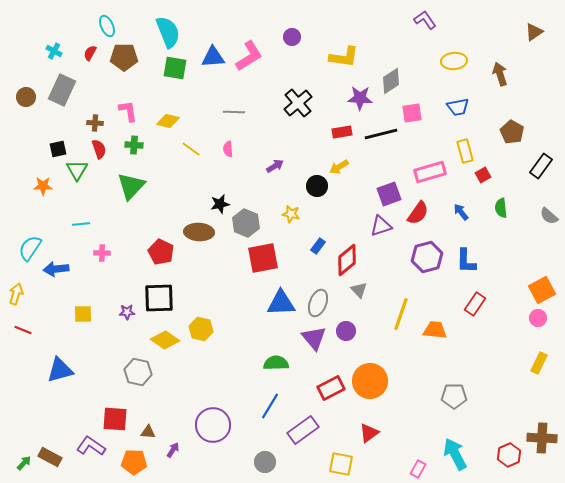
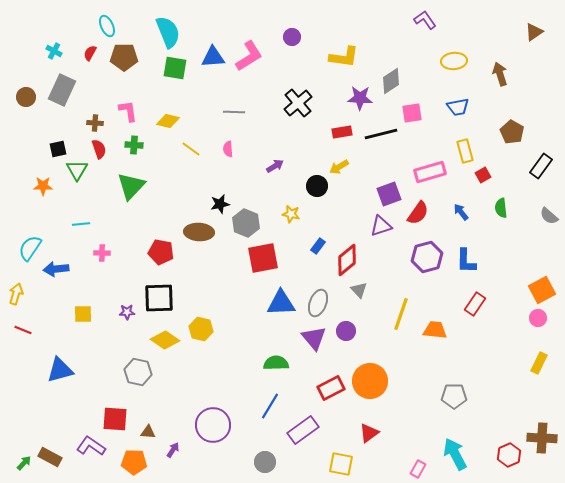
red pentagon at (161, 252): rotated 15 degrees counterclockwise
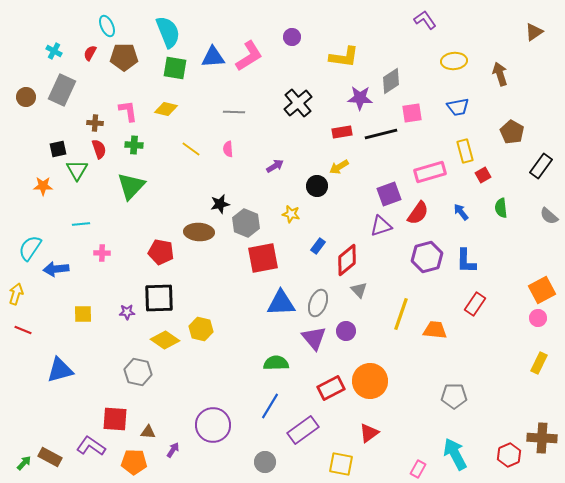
yellow diamond at (168, 121): moved 2 px left, 12 px up
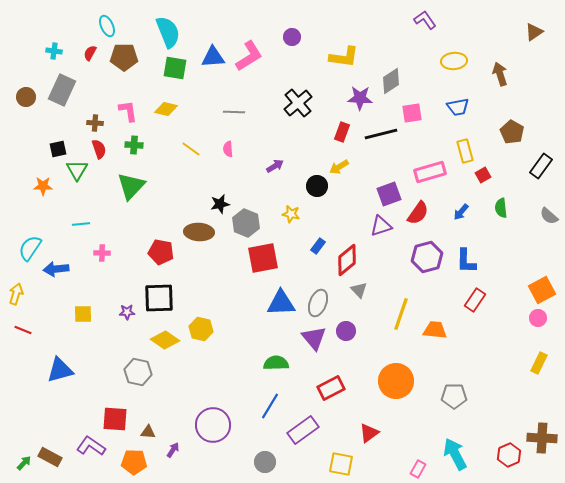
cyan cross at (54, 51): rotated 21 degrees counterclockwise
red rectangle at (342, 132): rotated 60 degrees counterclockwise
blue arrow at (461, 212): rotated 102 degrees counterclockwise
red rectangle at (475, 304): moved 4 px up
orange circle at (370, 381): moved 26 px right
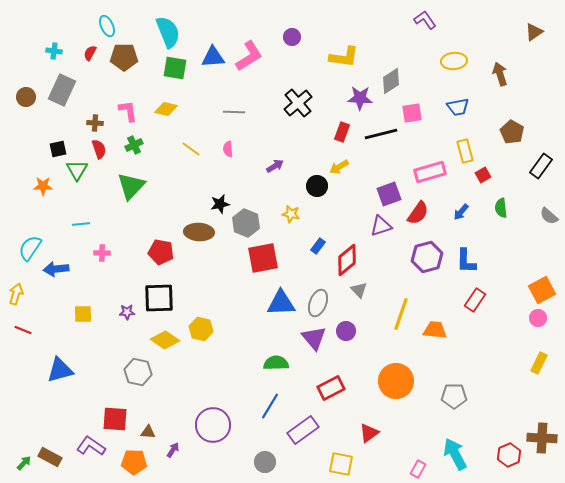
green cross at (134, 145): rotated 30 degrees counterclockwise
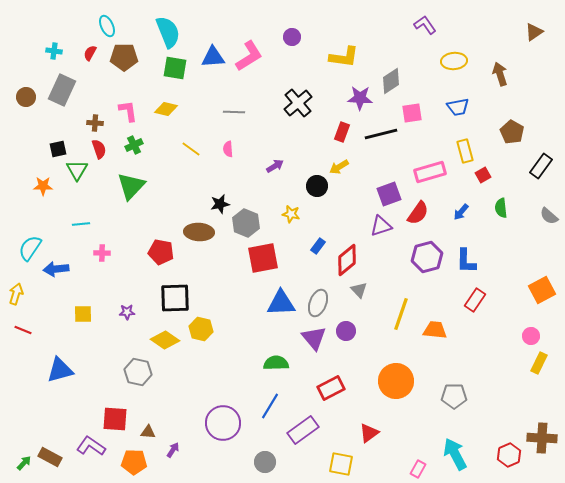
purple L-shape at (425, 20): moved 5 px down
black square at (159, 298): moved 16 px right
pink circle at (538, 318): moved 7 px left, 18 px down
purple circle at (213, 425): moved 10 px right, 2 px up
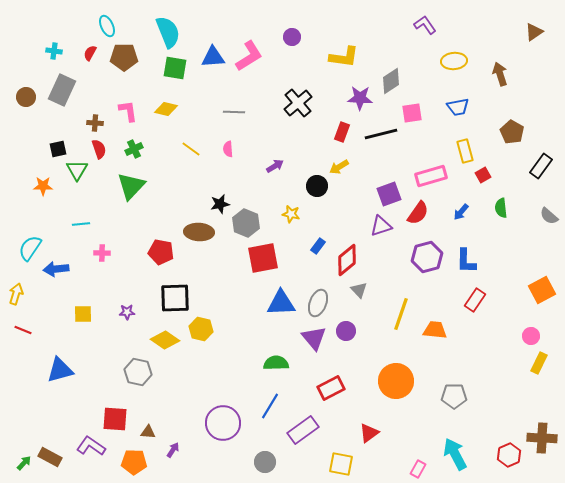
green cross at (134, 145): moved 4 px down
pink rectangle at (430, 172): moved 1 px right, 4 px down
